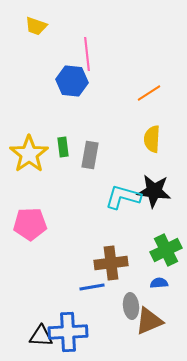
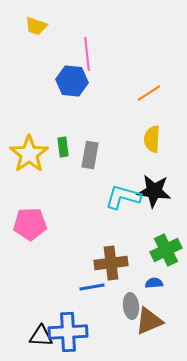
blue semicircle: moved 5 px left
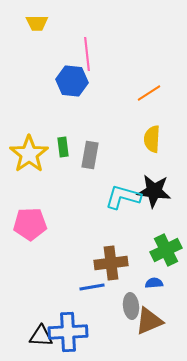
yellow trapezoid: moved 1 px right, 3 px up; rotated 20 degrees counterclockwise
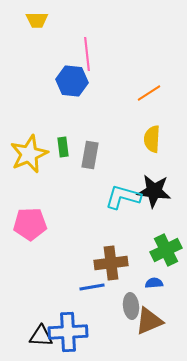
yellow trapezoid: moved 3 px up
yellow star: rotated 12 degrees clockwise
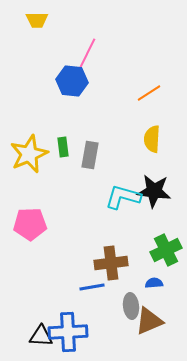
pink line: rotated 32 degrees clockwise
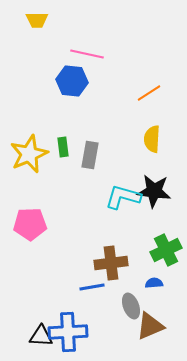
pink line: rotated 76 degrees clockwise
gray ellipse: rotated 15 degrees counterclockwise
brown triangle: moved 1 px right, 5 px down
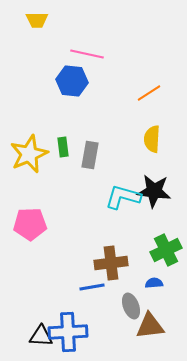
brown triangle: rotated 16 degrees clockwise
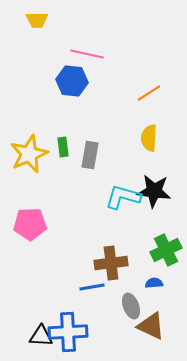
yellow semicircle: moved 3 px left, 1 px up
brown triangle: moved 1 px right; rotated 32 degrees clockwise
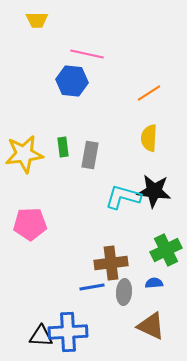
yellow star: moved 5 px left; rotated 15 degrees clockwise
gray ellipse: moved 7 px left, 14 px up; rotated 25 degrees clockwise
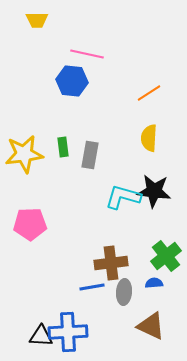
green cross: moved 6 px down; rotated 12 degrees counterclockwise
